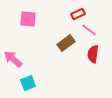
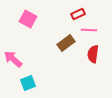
pink square: rotated 24 degrees clockwise
pink line: rotated 35 degrees counterclockwise
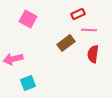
pink arrow: rotated 54 degrees counterclockwise
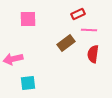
pink square: rotated 30 degrees counterclockwise
cyan square: rotated 14 degrees clockwise
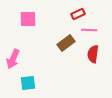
pink arrow: rotated 54 degrees counterclockwise
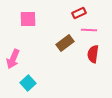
red rectangle: moved 1 px right, 1 px up
brown rectangle: moved 1 px left
cyan square: rotated 35 degrees counterclockwise
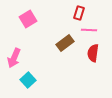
red rectangle: rotated 48 degrees counterclockwise
pink square: rotated 30 degrees counterclockwise
red semicircle: moved 1 px up
pink arrow: moved 1 px right, 1 px up
cyan square: moved 3 px up
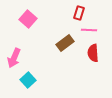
pink square: rotated 18 degrees counterclockwise
red semicircle: rotated 12 degrees counterclockwise
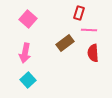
pink arrow: moved 11 px right, 5 px up; rotated 12 degrees counterclockwise
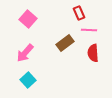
red rectangle: rotated 40 degrees counterclockwise
pink arrow: rotated 30 degrees clockwise
